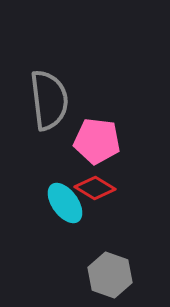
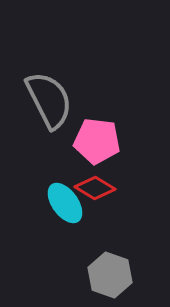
gray semicircle: rotated 20 degrees counterclockwise
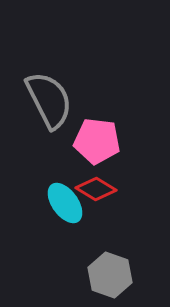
red diamond: moved 1 px right, 1 px down
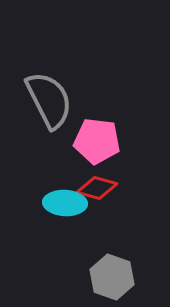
red diamond: moved 1 px right, 1 px up; rotated 15 degrees counterclockwise
cyan ellipse: rotated 51 degrees counterclockwise
gray hexagon: moved 2 px right, 2 px down
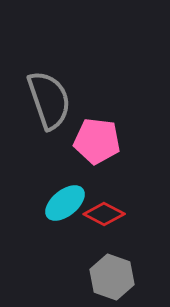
gray semicircle: rotated 8 degrees clockwise
red diamond: moved 7 px right, 26 px down; rotated 12 degrees clockwise
cyan ellipse: rotated 42 degrees counterclockwise
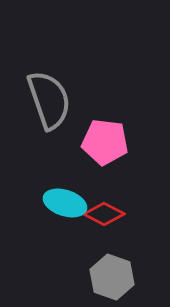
pink pentagon: moved 8 px right, 1 px down
cyan ellipse: rotated 57 degrees clockwise
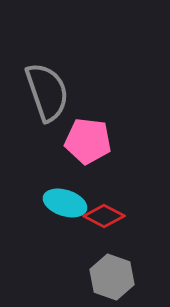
gray semicircle: moved 2 px left, 8 px up
pink pentagon: moved 17 px left, 1 px up
red diamond: moved 2 px down
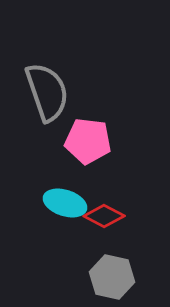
gray hexagon: rotated 6 degrees counterclockwise
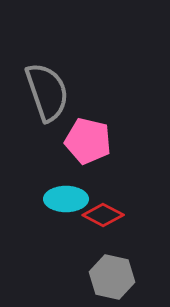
pink pentagon: rotated 6 degrees clockwise
cyan ellipse: moved 1 px right, 4 px up; rotated 18 degrees counterclockwise
red diamond: moved 1 px left, 1 px up
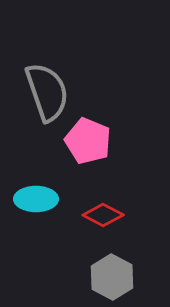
pink pentagon: rotated 9 degrees clockwise
cyan ellipse: moved 30 px left
gray hexagon: rotated 15 degrees clockwise
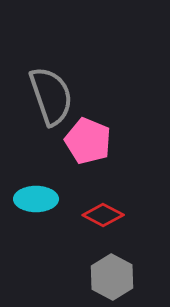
gray semicircle: moved 4 px right, 4 px down
